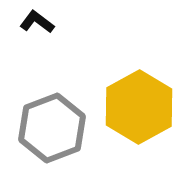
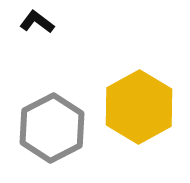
gray hexagon: rotated 6 degrees counterclockwise
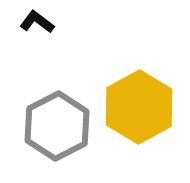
gray hexagon: moved 5 px right, 2 px up
